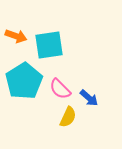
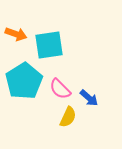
orange arrow: moved 2 px up
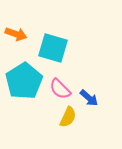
cyan square: moved 4 px right, 3 px down; rotated 24 degrees clockwise
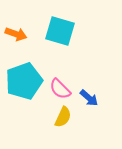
cyan square: moved 7 px right, 17 px up
cyan pentagon: rotated 12 degrees clockwise
yellow semicircle: moved 5 px left
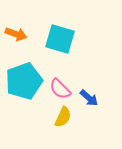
cyan square: moved 8 px down
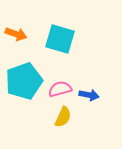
pink semicircle: rotated 120 degrees clockwise
blue arrow: moved 3 px up; rotated 30 degrees counterclockwise
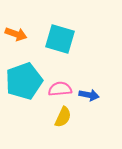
pink semicircle: rotated 10 degrees clockwise
